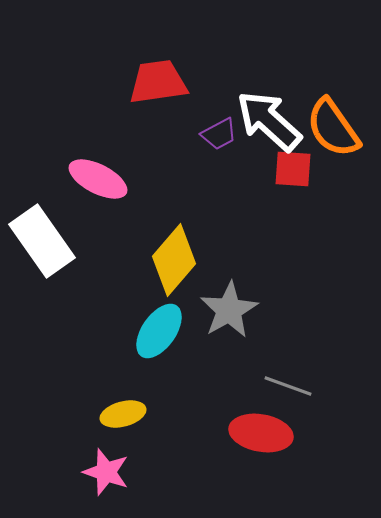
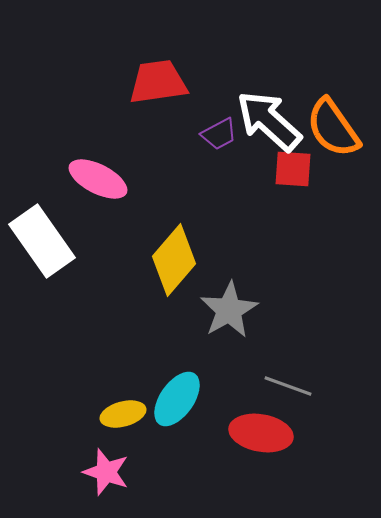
cyan ellipse: moved 18 px right, 68 px down
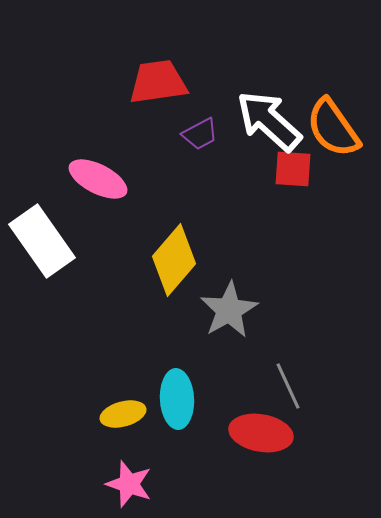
purple trapezoid: moved 19 px left
gray line: rotated 45 degrees clockwise
cyan ellipse: rotated 38 degrees counterclockwise
pink star: moved 23 px right, 12 px down
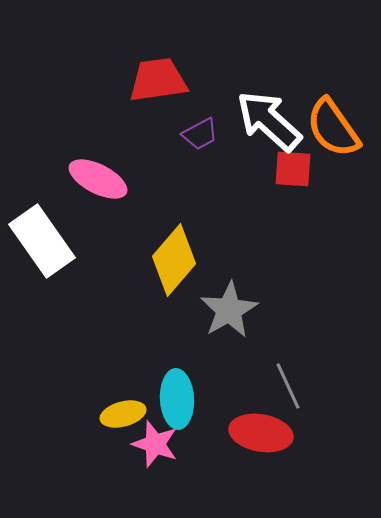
red trapezoid: moved 2 px up
pink star: moved 26 px right, 40 px up
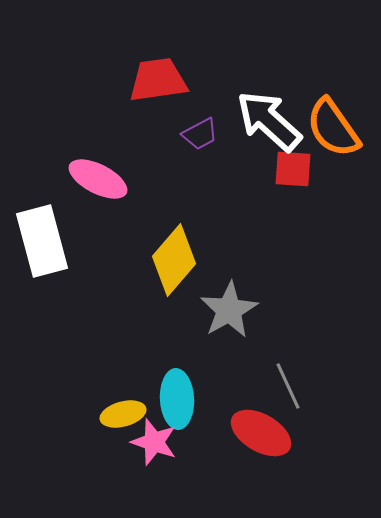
white rectangle: rotated 20 degrees clockwise
red ellipse: rotated 20 degrees clockwise
pink star: moved 1 px left, 2 px up
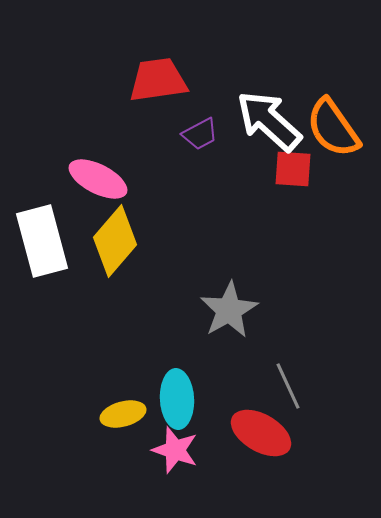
yellow diamond: moved 59 px left, 19 px up
pink star: moved 21 px right, 8 px down
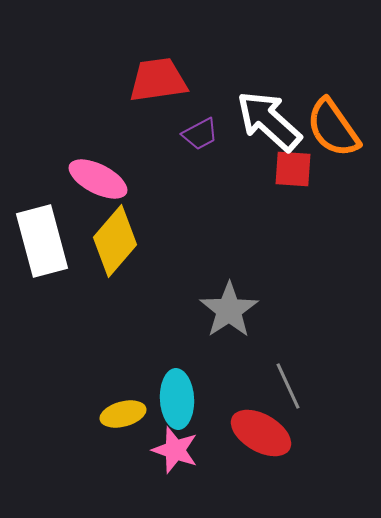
gray star: rotated 4 degrees counterclockwise
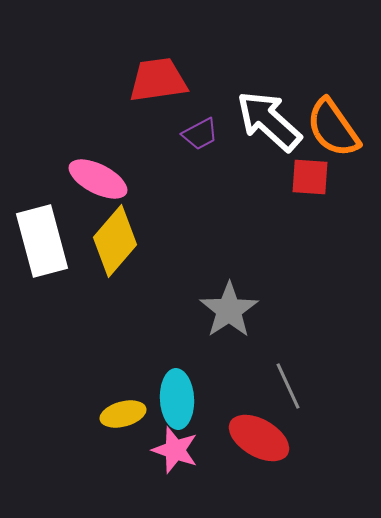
red square: moved 17 px right, 8 px down
red ellipse: moved 2 px left, 5 px down
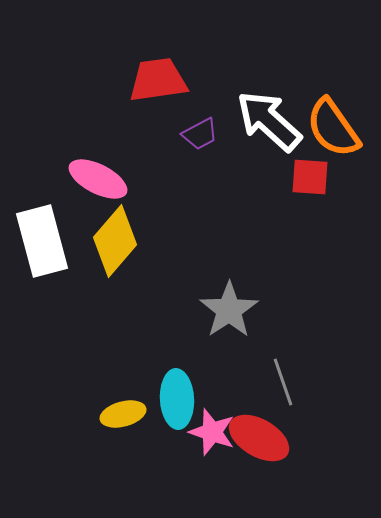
gray line: moved 5 px left, 4 px up; rotated 6 degrees clockwise
pink star: moved 37 px right, 18 px up
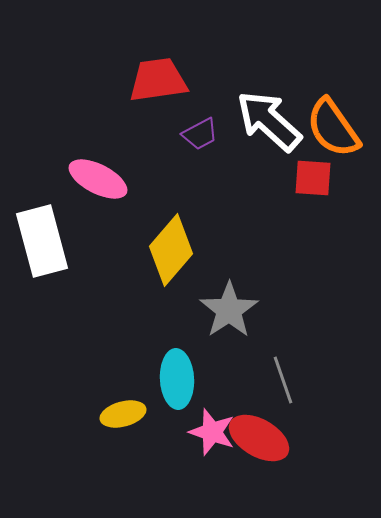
red square: moved 3 px right, 1 px down
yellow diamond: moved 56 px right, 9 px down
gray line: moved 2 px up
cyan ellipse: moved 20 px up
